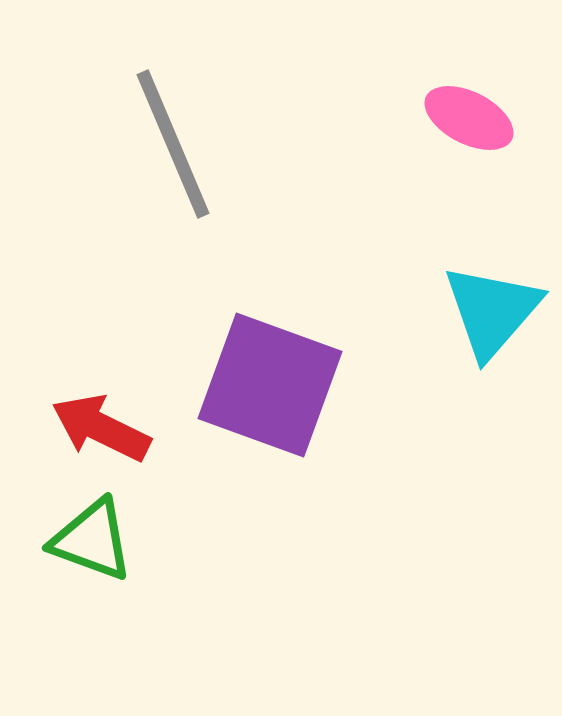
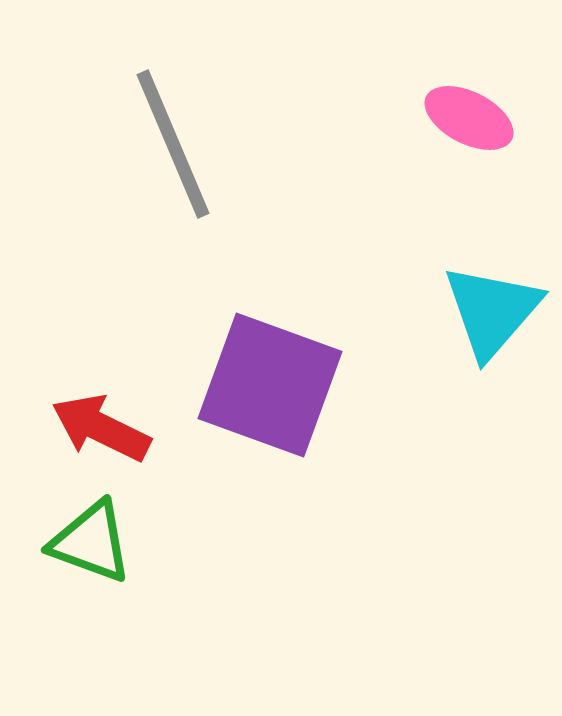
green triangle: moved 1 px left, 2 px down
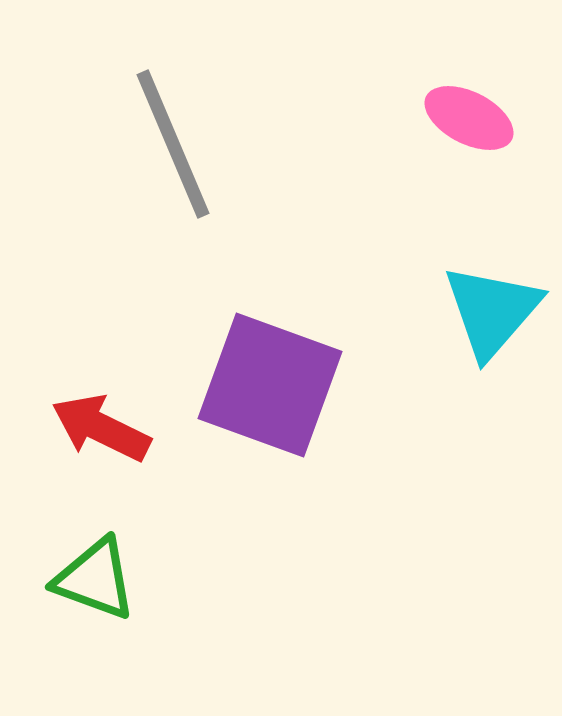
green triangle: moved 4 px right, 37 px down
